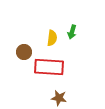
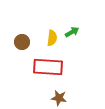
green arrow: rotated 136 degrees counterclockwise
brown circle: moved 2 px left, 10 px up
red rectangle: moved 1 px left
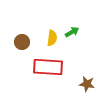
brown star: moved 28 px right, 14 px up
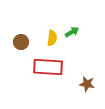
brown circle: moved 1 px left
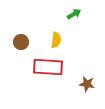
green arrow: moved 2 px right, 18 px up
yellow semicircle: moved 4 px right, 2 px down
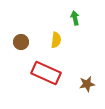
green arrow: moved 1 px right, 4 px down; rotated 72 degrees counterclockwise
red rectangle: moved 2 px left, 6 px down; rotated 20 degrees clockwise
brown star: rotated 21 degrees counterclockwise
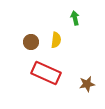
brown circle: moved 10 px right
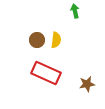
green arrow: moved 7 px up
brown circle: moved 6 px right, 2 px up
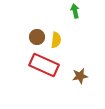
brown circle: moved 3 px up
red rectangle: moved 2 px left, 8 px up
brown star: moved 7 px left, 8 px up
